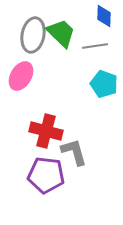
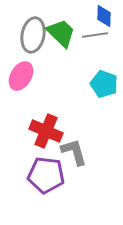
gray line: moved 11 px up
red cross: rotated 8 degrees clockwise
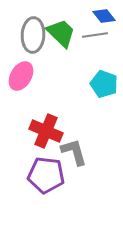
blue diamond: rotated 40 degrees counterclockwise
gray ellipse: rotated 8 degrees counterclockwise
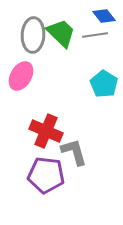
cyan pentagon: rotated 12 degrees clockwise
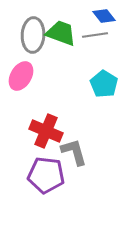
green trapezoid: rotated 24 degrees counterclockwise
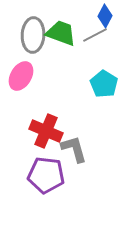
blue diamond: moved 1 px right; rotated 65 degrees clockwise
gray line: rotated 20 degrees counterclockwise
gray L-shape: moved 3 px up
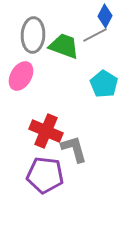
green trapezoid: moved 3 px right, 13 px down
purple pentagon: moved 1 px left
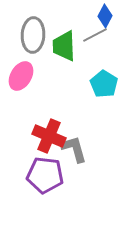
green trapezoid: rotated 112 degrees counterclockwise
red cross: moved 3 px right, 5 px down
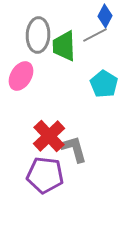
gray ellipse: moved 5 px right
red cross: rotated 24 degrees clockwise
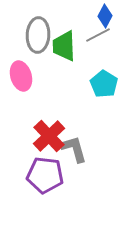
gray line: moved 3 px right
pink ellipse: rotated 48 degrees counterclockwise
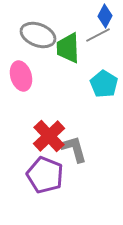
gray ellipse: rotated 72 degrees counterclockwise
green trapezoid: moved 4 px right, 2 px down
purple pentagon: rotated 15 degrees clockwise
